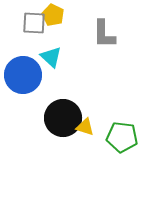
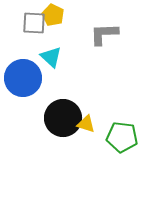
gray L-shape: rotated 88 degrees clockwise
blue circle: moved 3 px down
yellow triangle: moved 1 px right, 3 px up
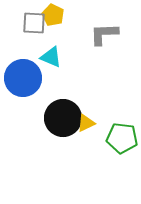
cyan triangle: rotated 20 degrees counterclockwise
yellow triangle: moved 1 px up; rotated 42 degrees counterclockwise
green pentagon: moved 1 px down
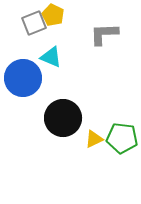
gray square: rotated 25 degrees counterclockwise
yellow triangle: moved 8 px right, 16 px down
